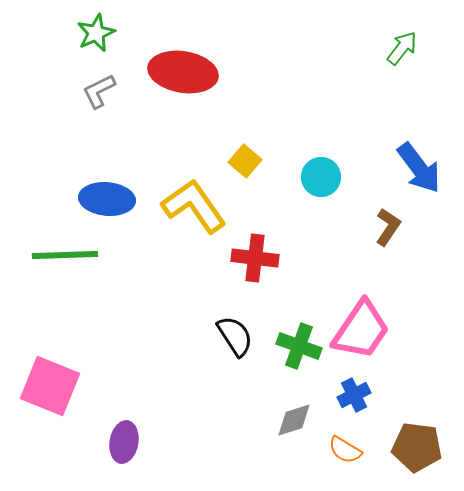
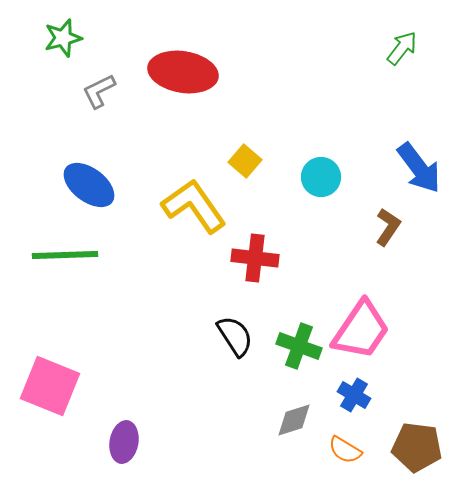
green star: moved 33 px left, 5 px down; rotated 9 degrees clockwise
blue ellipse: moved 18 px left, 14 px up; rotated 32 degrees clockwise
blue cross: rotated 32 degrees counterclockwise
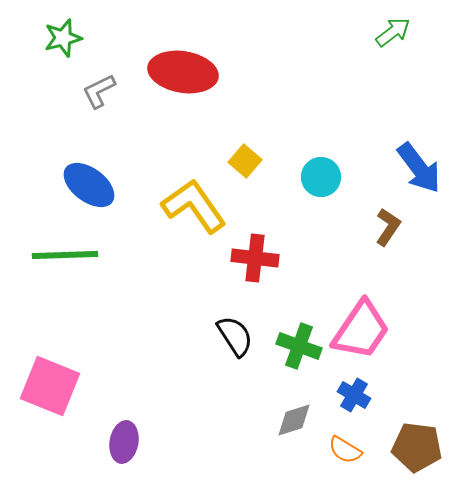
green arrow: moved 9 px left, 16 px up; rotated 15 degrees clockwise
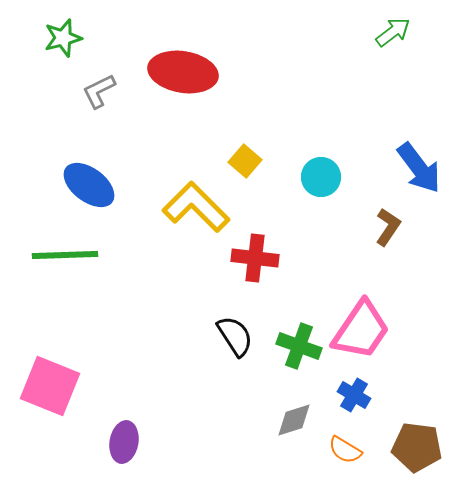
yellow L-shape: moved 2 px right, 1 px down; rotated 10 degrees counterclockwise
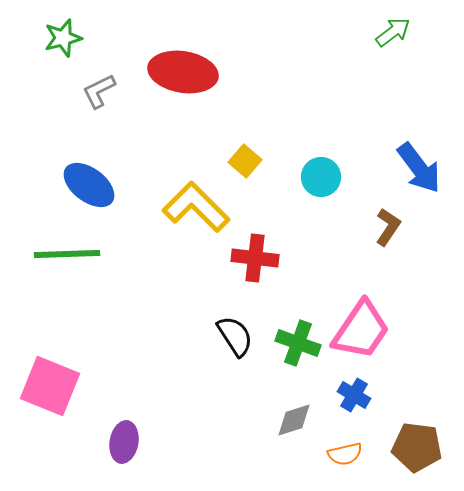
green line: moved 2 px right, 1 px up
green cross: moved 1 px left, 3 px up
orange semicircle: moved 4 px down; rotated 44 degrees counterclockwise
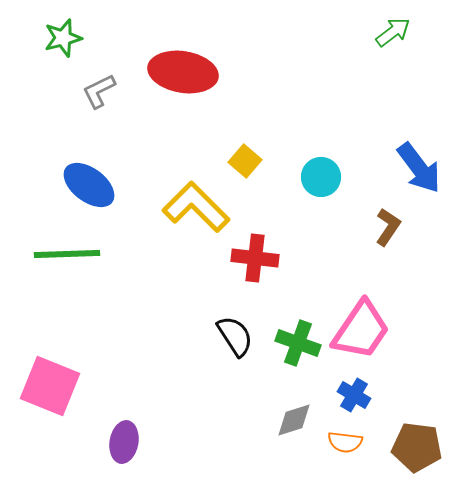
orange semicircle: moved 12 px up; rotated 20 degrees clockwise
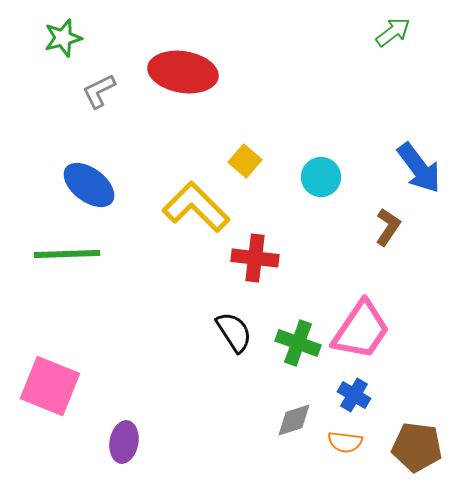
black semicircle: moved 1 px left, 4 px up
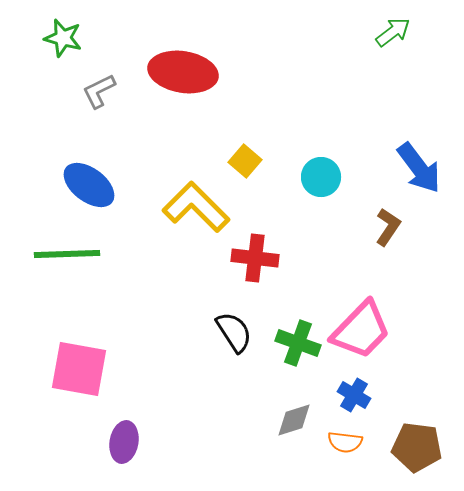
green star: rotated 30 degrees clockwise
pink trapezoid: rotated 10 degrees clockwise
pink square: moved 29 px right, 17 px up; rotated 12 degrees counterclockwise
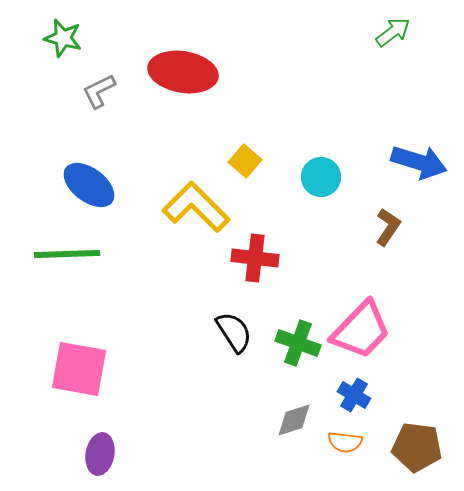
blue arrow: moved 6 px up; rotated 36 degrees counterclockwise
purple ellipse: moved 24 px left, 12 px down
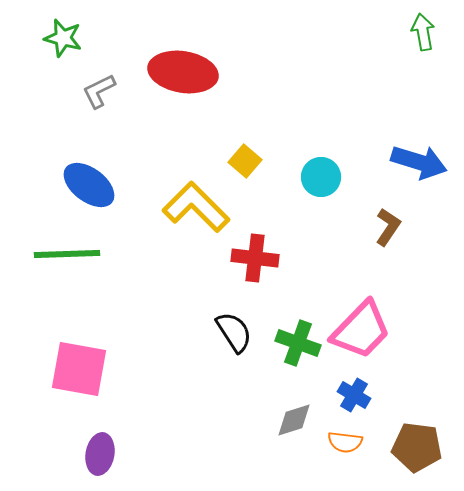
green arrow: moved 30 px right; rotated 63 degrees counterclockwise
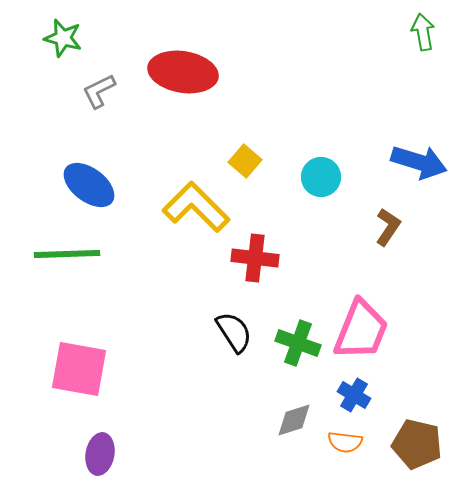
pink trapezoid: rotated 22 degrees counterclockwise
brown pentagon: moved 3 px up; rotated 6 degrees clockwise
